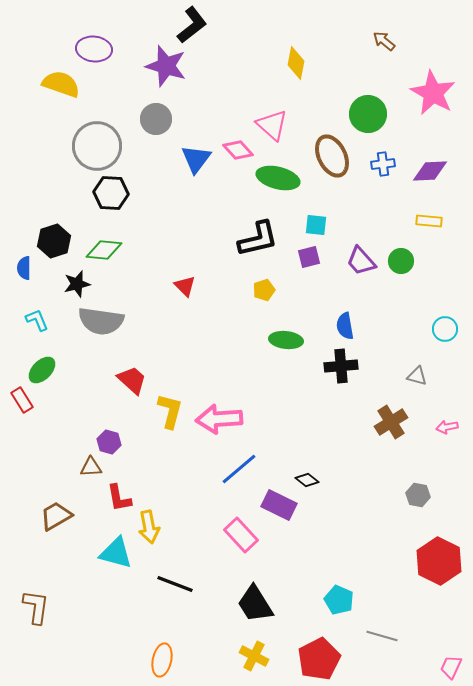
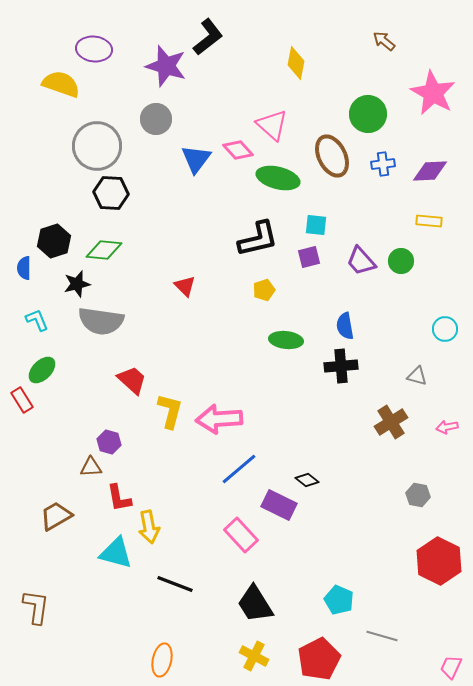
black L-shape at (192, 25): moved 16 px right, 12 px down
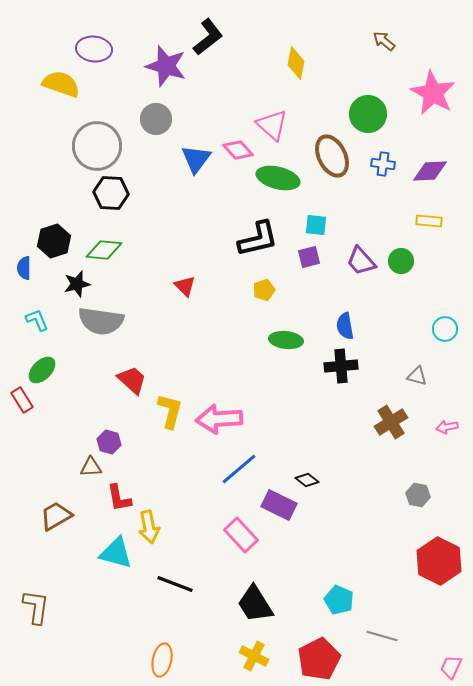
blue cross at (383, 164): rotated 15 degrees clockwise
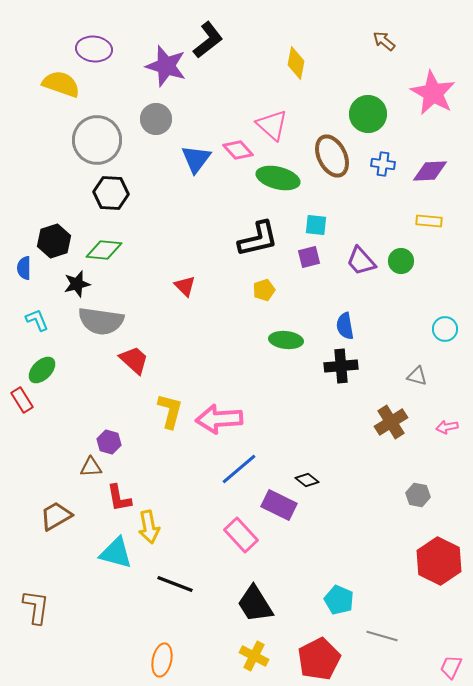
black L-shape at (208, 37): moved 3 px down
gray circle at (97, 146): moved 6 px up
red trapezoid at (132, 380): moved 2 px right, 20 px up
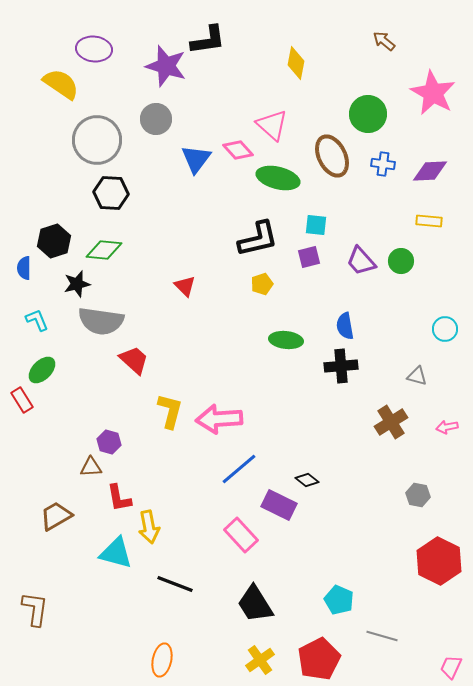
black L-shape at (208, 40): rotated 30 degrees clockwise
yellow semicircle at (61, 84): rotated 15 degrees clockwise
yellow pentagon at (264, 290): moved 2 px left, 6 px up
brown L-shape at (36, 607): moved 1 px left, 2 px down
yellow cross at (254, 656): moved 6 px right, 4 px down; rotated 28 degrees clockwise
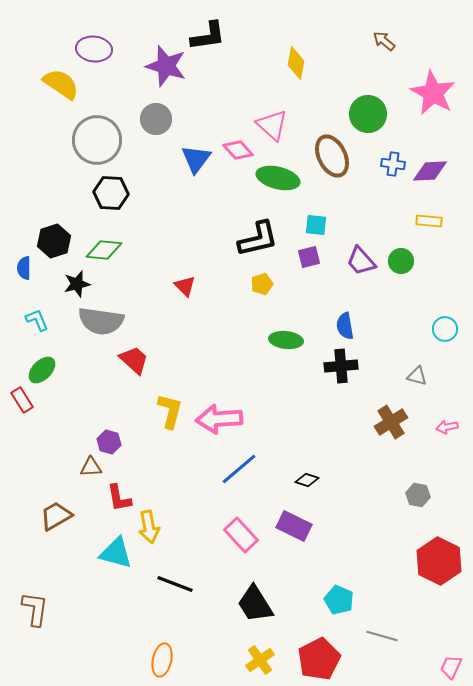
black L-shape at (208, 40): moved 4 px up
blue cross at (383, 164): moved 10 px right
black diamond at (307, 480): rotated 20 degrees counterclockwise
purple rectangle at (279, 505): moved 15 px right, 21 px down
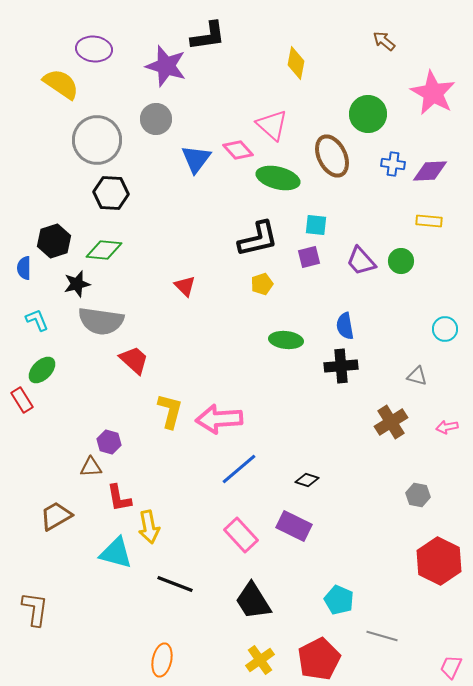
black trapezoid at (255, 604): moved 2 px left, 3 px up
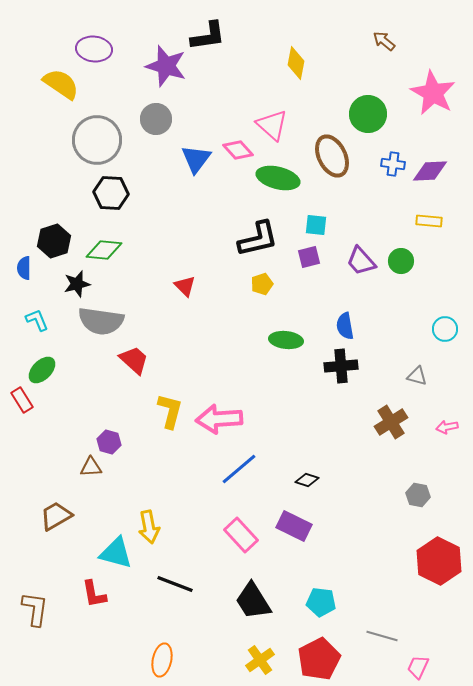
red L-shape at (119, 498): moved 25 px left, 96 px down
cyan pentagon at (339, 600): moved 18 px left, 2 px down; rotated 16 degrees counterclockwise
pink trapezoid at (451, 667): moved 33 px left
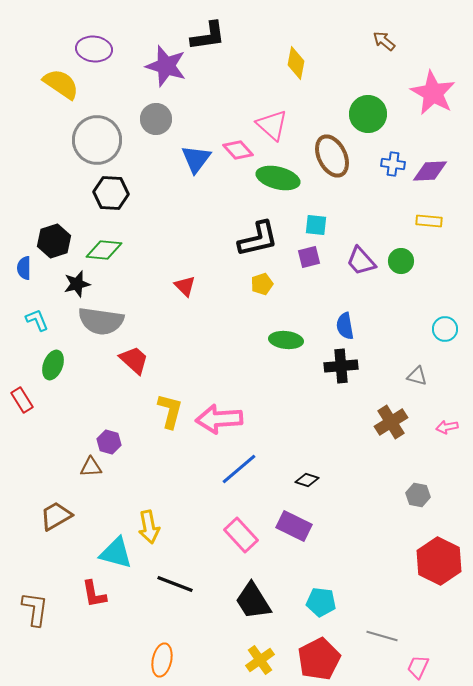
green ellipse at (42, 370): moved 11 px right, 5 px up; rotated 24 degrees counterclockwise
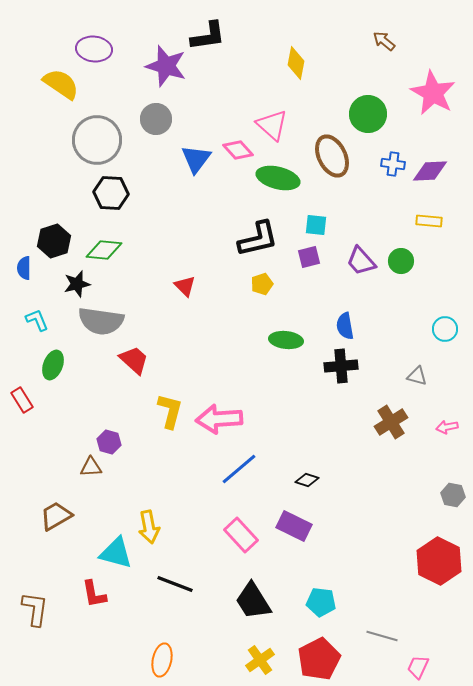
gray hexagon at (418, 495): moved 35 px right
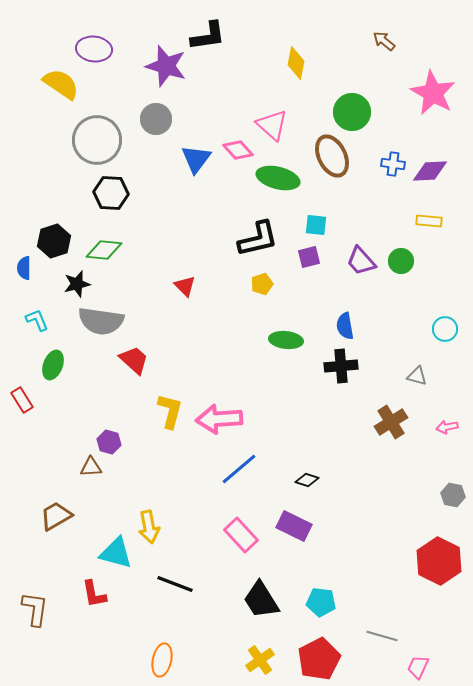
green circle at (368, 114): moved 16 px left, 2 px up
black trapezoid at (253, 601): moved 8 px right, 1 px up
